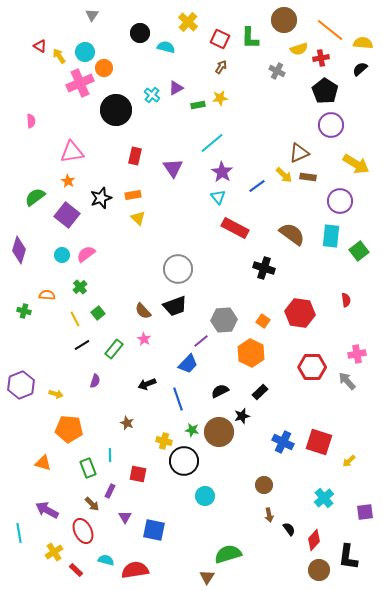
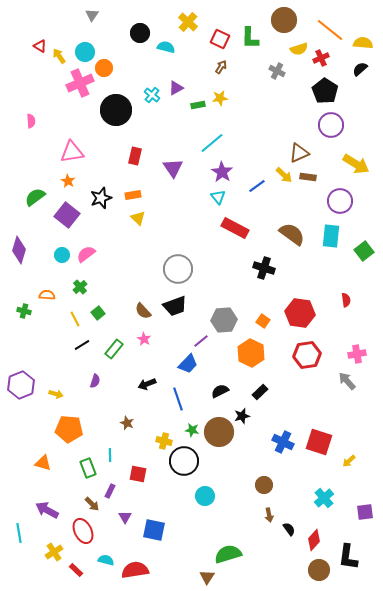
red cross at (321, 58): rotated 14 degrees counterclockwise
green square at (359, 251): moved 5 px right
red hexagon at (312, 367): moved 5 px left, 12 px up; rotated 8 degrees counterclockwise
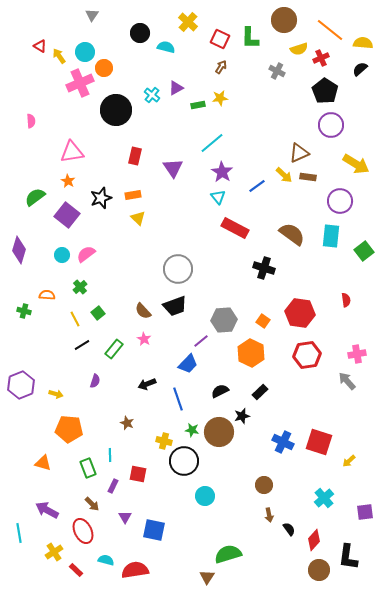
purple rectangle at (110, 491): moved 3 px right, 5 px up
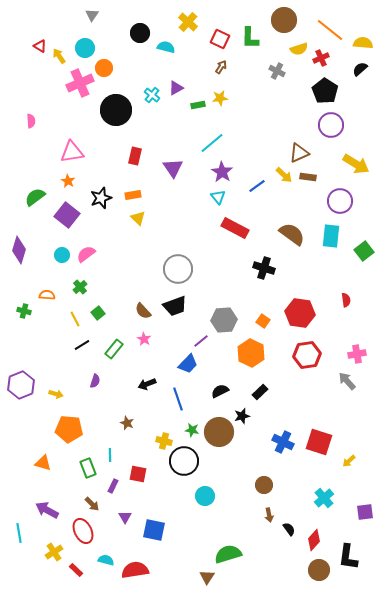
cyan circle at (85, 52): moved 4 px up
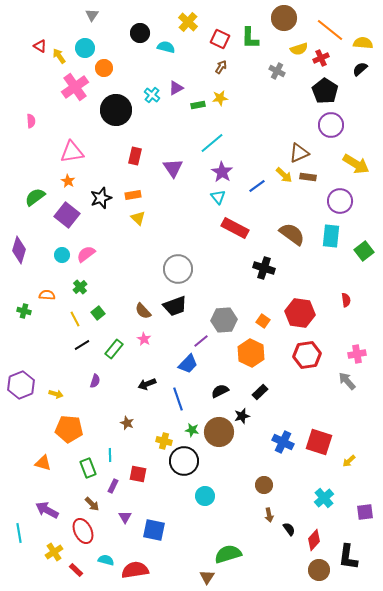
brown circle at (284, 20): moved 2 px up
pink cross at (80, 83): moved 5 px left, 4 px down; rotated 12 degrees counterclockwise
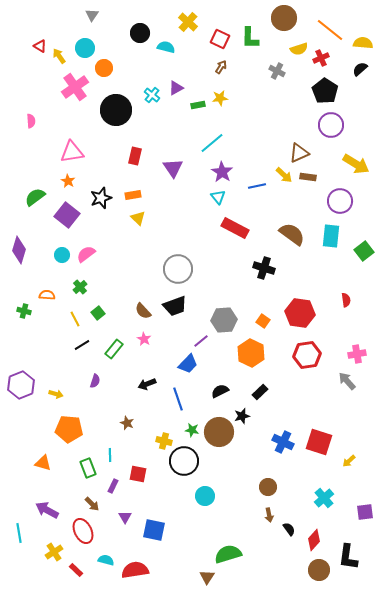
blue line at (257, 186): rotated 24 degrees clockwise
brown circle at (264, 485): moved 4 px right, 2 px down
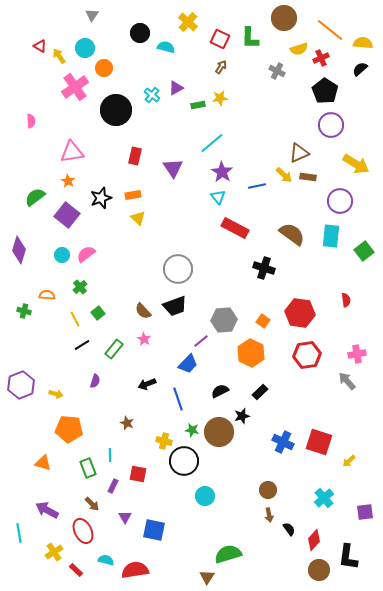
brown circle at (268, 487): moved 3 px down
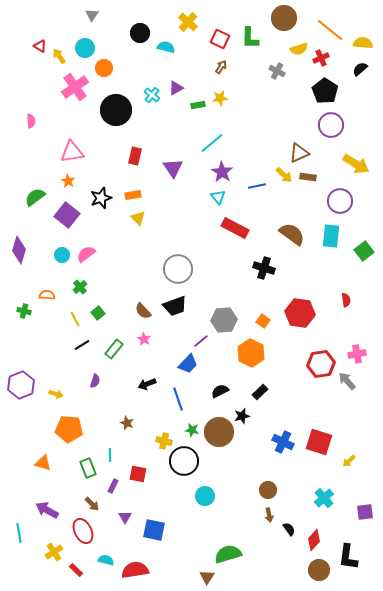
red hexagon at (307, 355): moved 14 px right, 9 px down
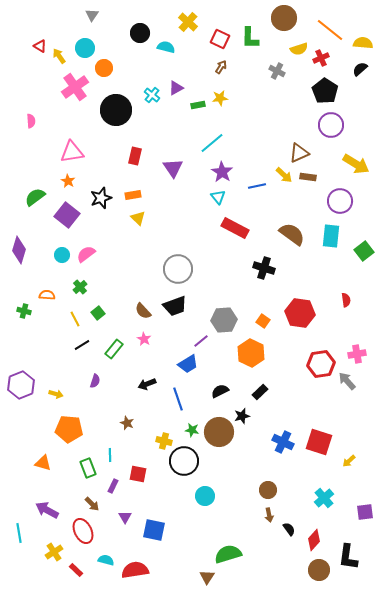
blue trapezoid at (188, 364): rotated 15 degrees clockwise
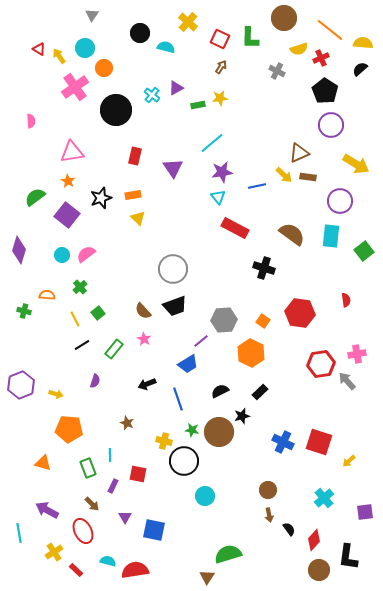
red triangle at (40, 46): moved 1 px left, 3 px down
purple star at (222, 172): rotated 30 degrees clockwise
gray circle at (178, 269): moved 5 px left
cyan semicircle at (106, 560): moved 2 px right, 1 px down
